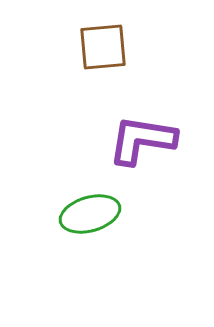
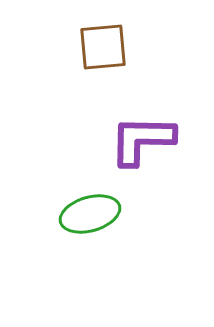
purple L-shape: rotated 8 degrees counterclockwise
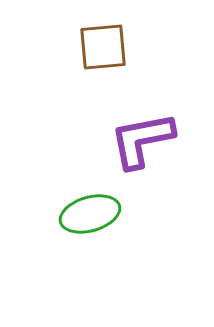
purple L-shape: rotated 12 degrees counterclockwise
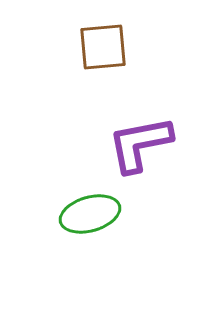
purple L-shape: moved 2 px left, 4 px down
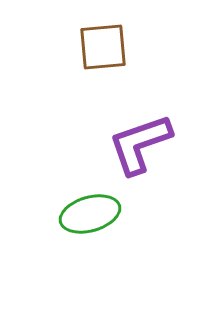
purple L-shape: rotated 8 degrees counterclockwise
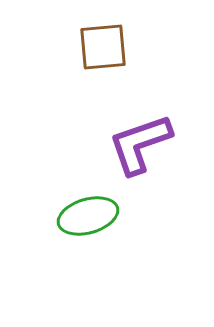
green ellipse: moved 2 px left, 2 px down
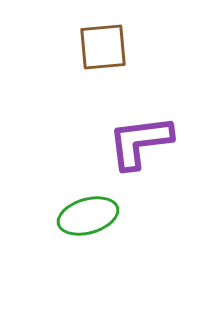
purple L-shape: moved 2 px up; rotated 12 degrees clockwise
